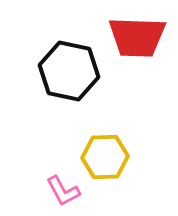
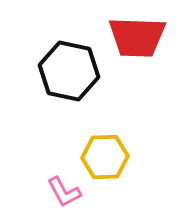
pink L-shape: moved 1 px right, 1 px down
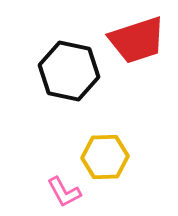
red trapezoid: moved 3 px down; rotated 20 degrees counterclockwise
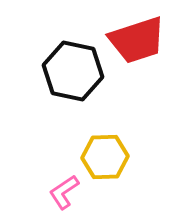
black hexagon: moved 4 px right
pink L-shape: rotated 84 degrees clockwise
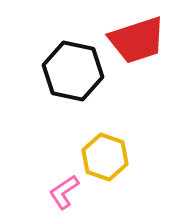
yellow hexagon: rotated 21 degrees clockwise
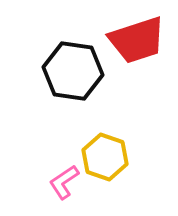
black hexagon: rotated 4 degrees counterclockwise
pink L-shape: moved 10 px up
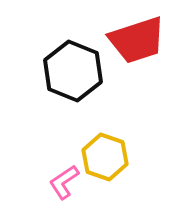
black hexagon: rotated 14 degrees clockwise
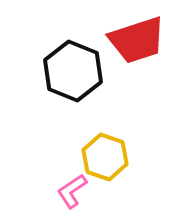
pink L-shape: moved 8 px right, 9 px down
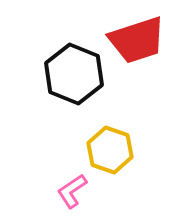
black hexagon: moved 1 px right, 3 px down
yellow hexagon: moved 5 px right, 7 px up
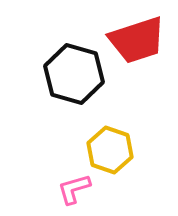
black hexagon: rotated 6 degrees counterclockwise
pink L-shape: moved 2 px right, 2 px up; rotated 18 degrees clockwise
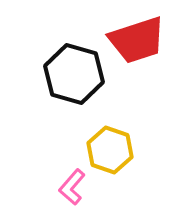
pink L-shape: moved 2 px left, 2 px up; rotated 33 degrees counterclockwise
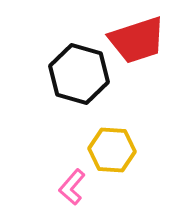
black hexagon: moved 5 px right
yellow hexagon: moved 2 px right; rotated 15 degrees counterclockwise
